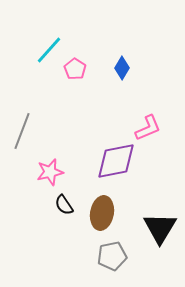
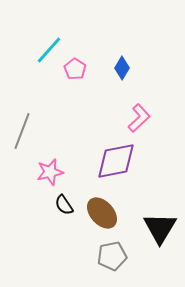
pink L-shape: moved 9 px left, 10 px up; rotated 20 degrees counterclockwise
brown ellipse: rotated 52 degrees counterclockwise
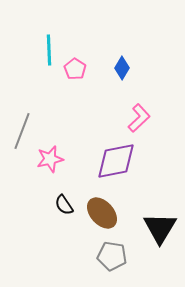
cyan line: rotated 44 degrees counterclockwise
pink star: moved 13 px up
gray pentagon: rotated 20 degrees clockwise
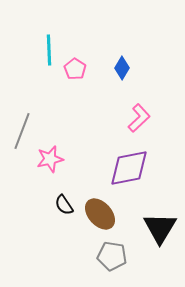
purple diamond: moved 13 px right, 7 px down
brown ellipse: moved 2 px left, 1 px down
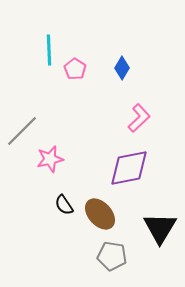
gray line: rotated 24 degrees clockwise
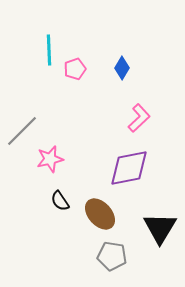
pink pentagon: rotated 20 degrees clockwise
black semicircle: moved 4 px left, 4 px up
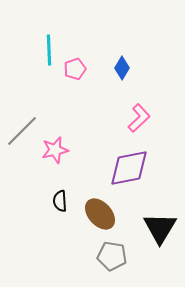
pink star: moved 5 px right, 9 px up
black semicircle: rotated 30 degrees clockwise
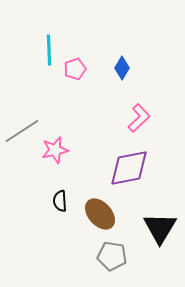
gray line: rotated 12 degrees clockwise
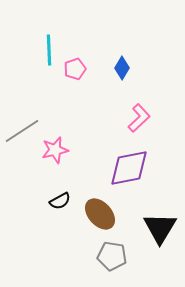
black semicircle: rotated 115 degrees counterclockwise
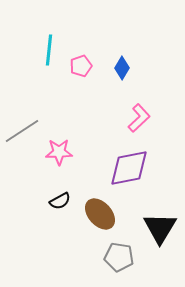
cyan line: rotated 8 degrees clockwise
pink pentagon: moved 6 px right, 3 px up
pink star: moved 4 px right, 2 px down; rotated 12 degrees clockwise
gray pentagon: moved 7 px right, 1 px down
